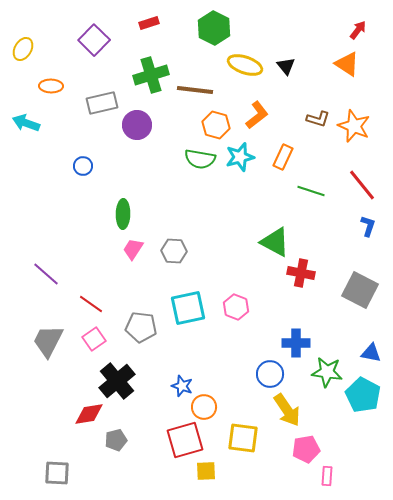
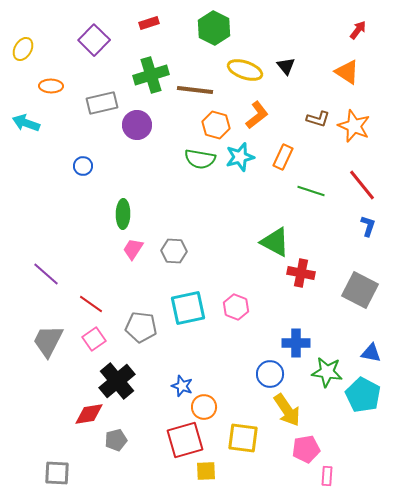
orange triangle at (347, 64): moved 8 px down
yellow ellipse at (245, 65): moved 5 px down
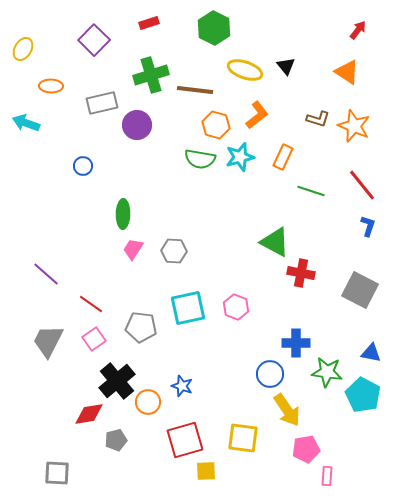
orange circle at (204, 407): moved 56 px left, 5 px up
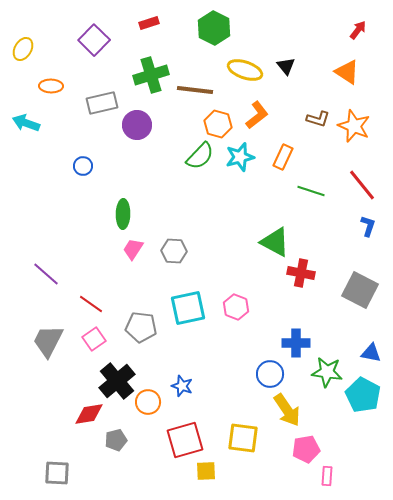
orange hexagon at (216, 125): moved 2 px right, 1 px up
green semicircle at (200, 159): moved 3 px up; rotated 56 degrees counterclockwise
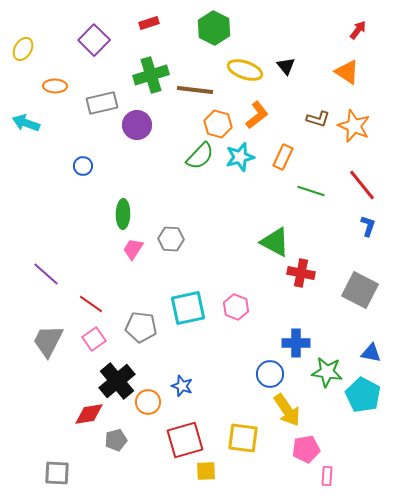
orange ellipse at (51, 86): moved 4 px right
gray hexagon at (174, 251): moved 3 px left, 12 px up
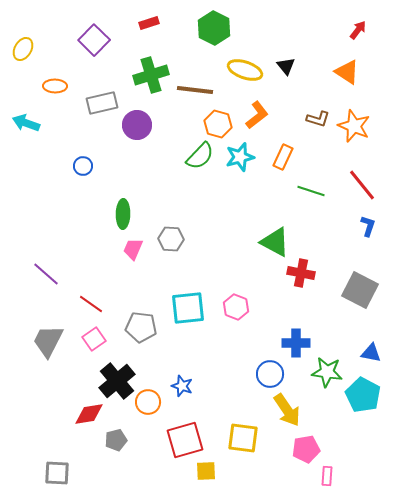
pink trapezoid at (133, 249): rotated 10 degrees counterclockwise
cyan square at (188, 308): rotated 6 degrees clockwise
